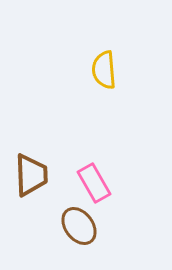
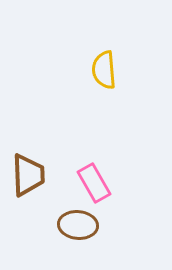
brown trapezoid: moved 3 px left
brown ellipse: moved 1 px left, 1 px up; rotated 48 degrees counterclockwise
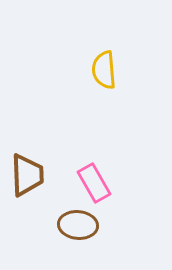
brown trapezoid: moved 1 px left
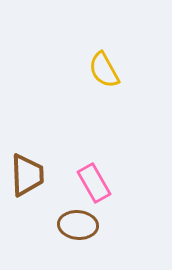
yellow semicircle: rotated 24 degrees counterclockwise
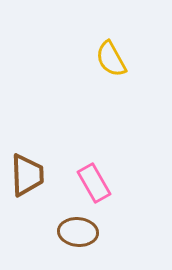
yellow semicircle: moved 7 px right, 11 px up
brown ellipse: moved 7 px down
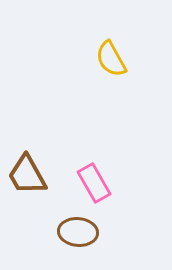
brown trapezoid: rotated 153 degrees clockwise
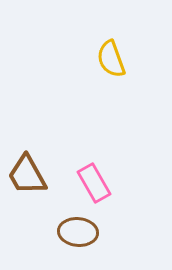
yellow semicircle: rotated 9 degrees clockwise
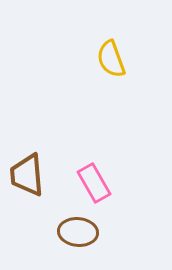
brown trapezoid: rotated 24 degrees clockwise
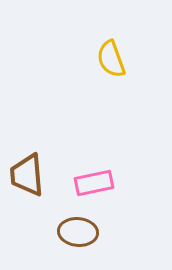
pink rectangle: rotated 72 degrees counterclockwise
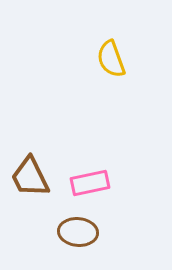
brown trapezoid: moved 3 px right, 2 px down; rotated 21 degrees counterclockwise
pink rectangle: moved 4 px left
